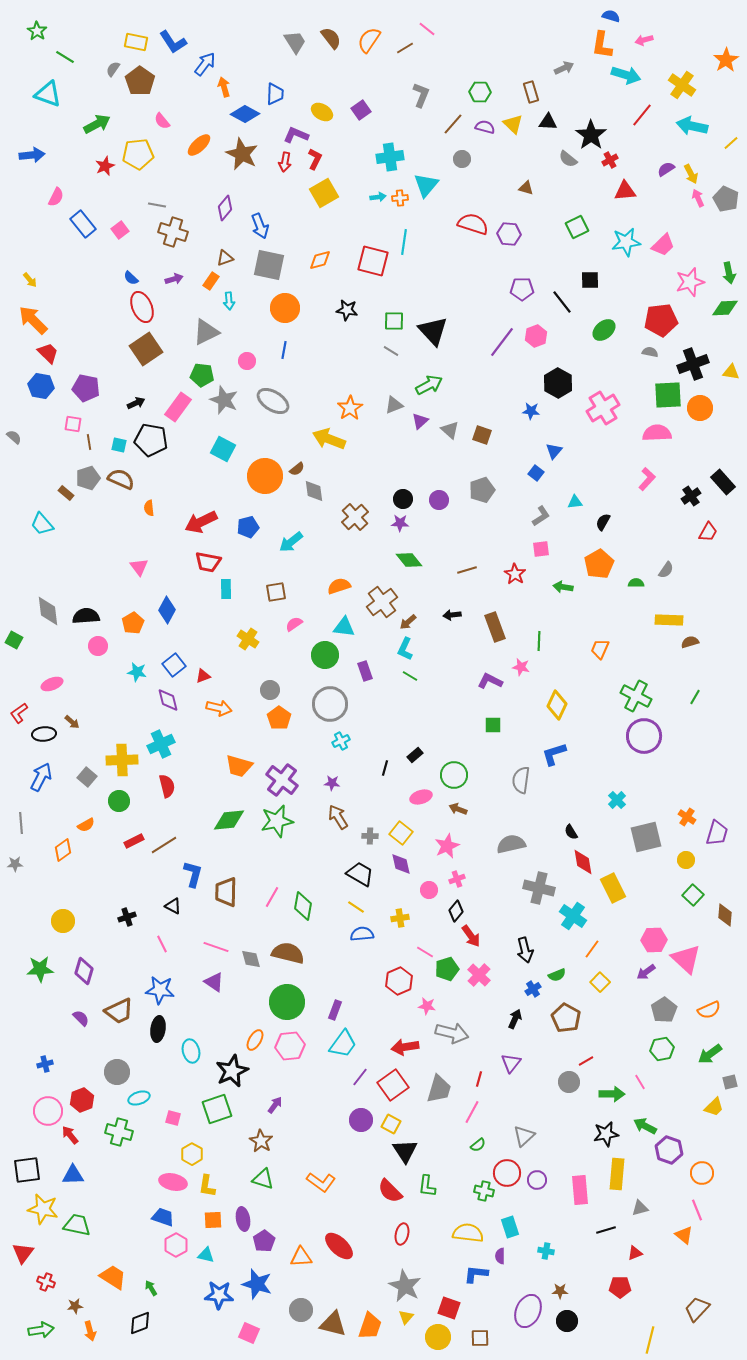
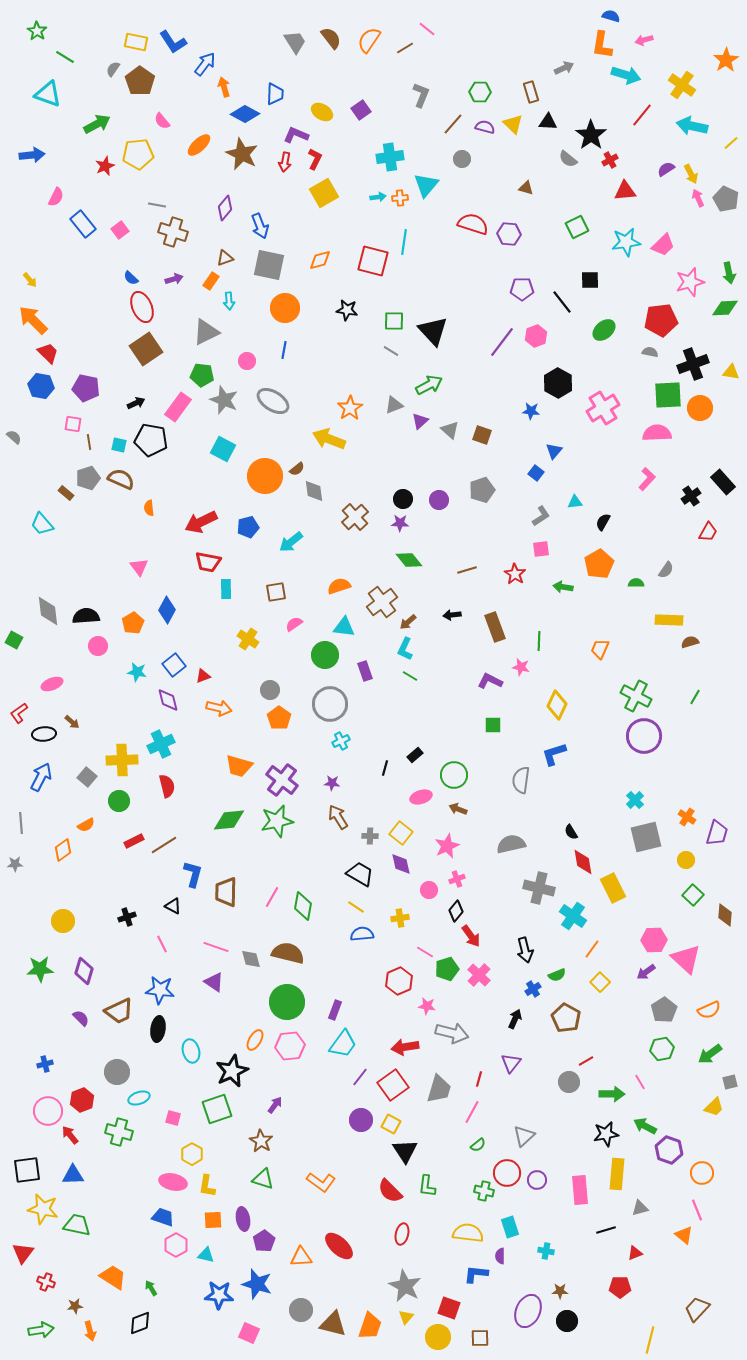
cyan cross at (617, 800): moved 18 px right
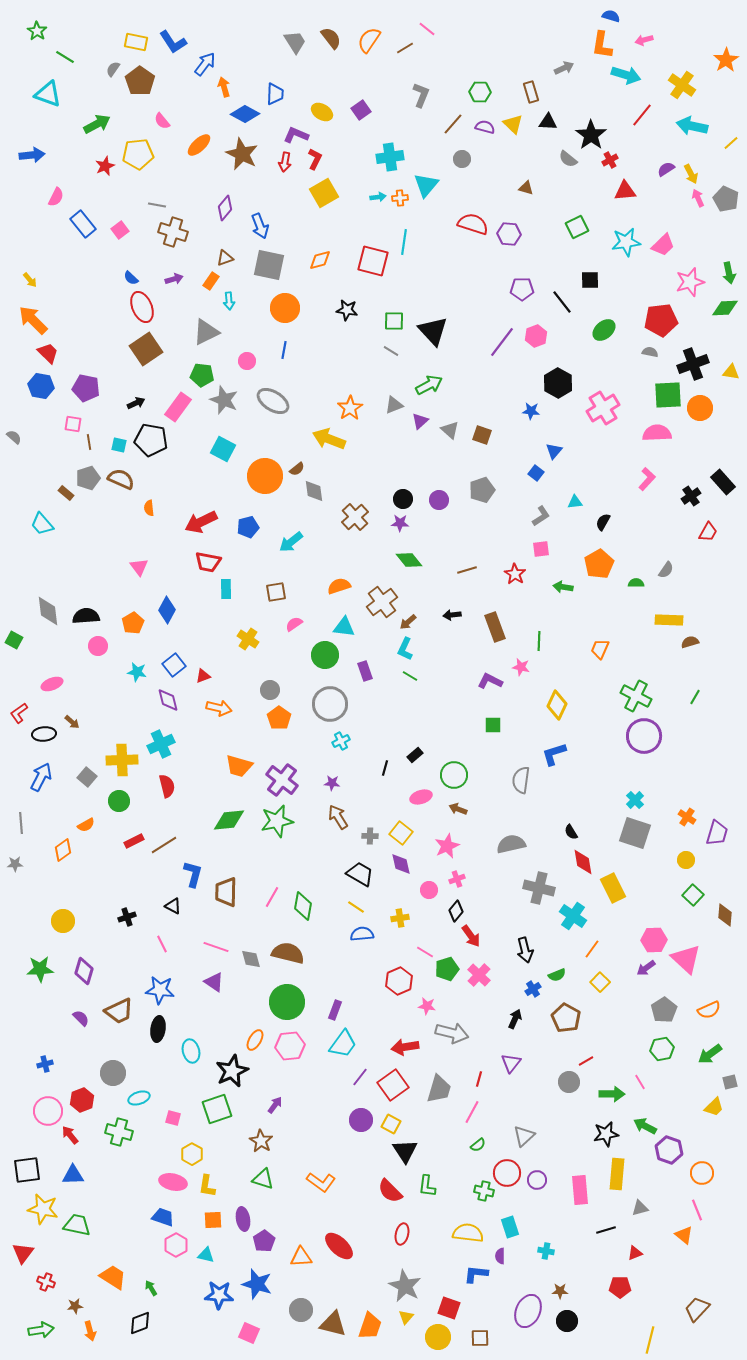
gray square at (646, 837): moved 11 px left, 4 px up; rotated 32 degrees clockwise
purple arrow at (646, 972): moved 4 px up
gray circle at (117, 1072): moved 4 px left, 1 px down
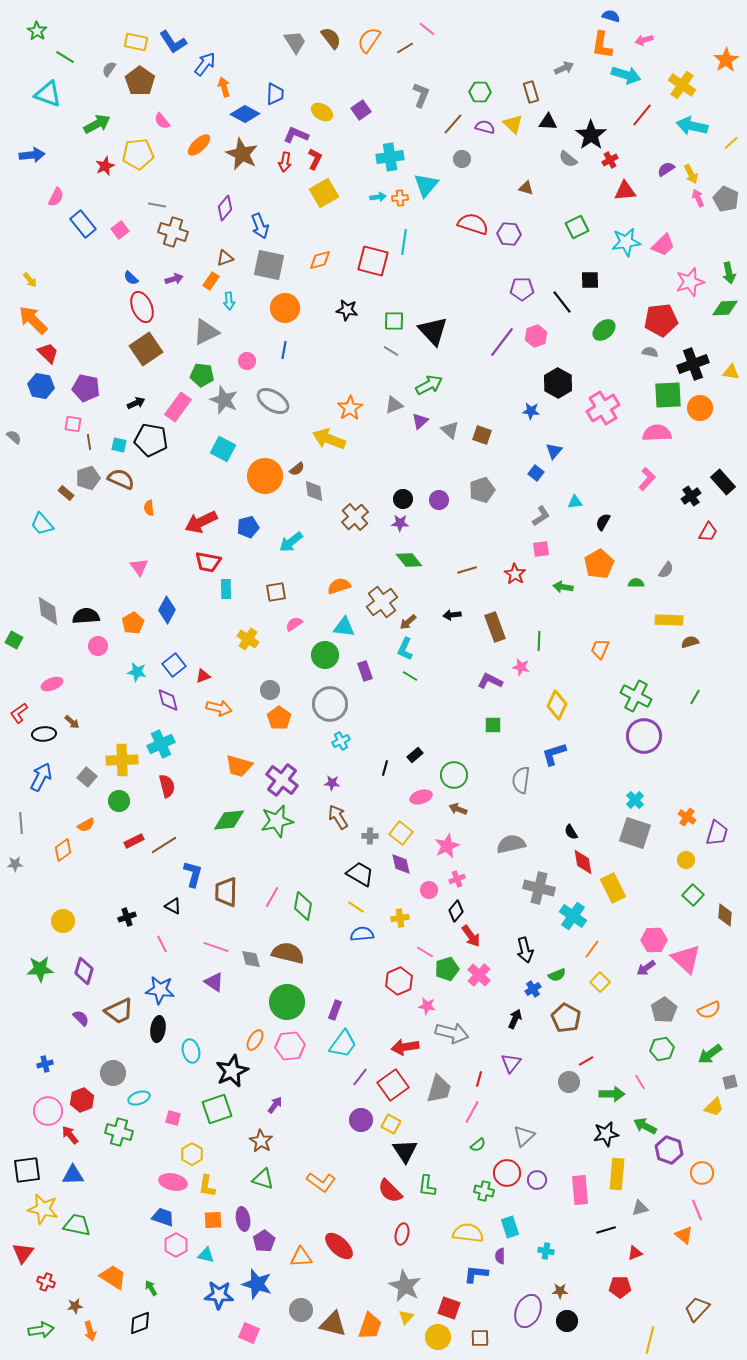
gray semicircle at (113, 69): moved 4 px left
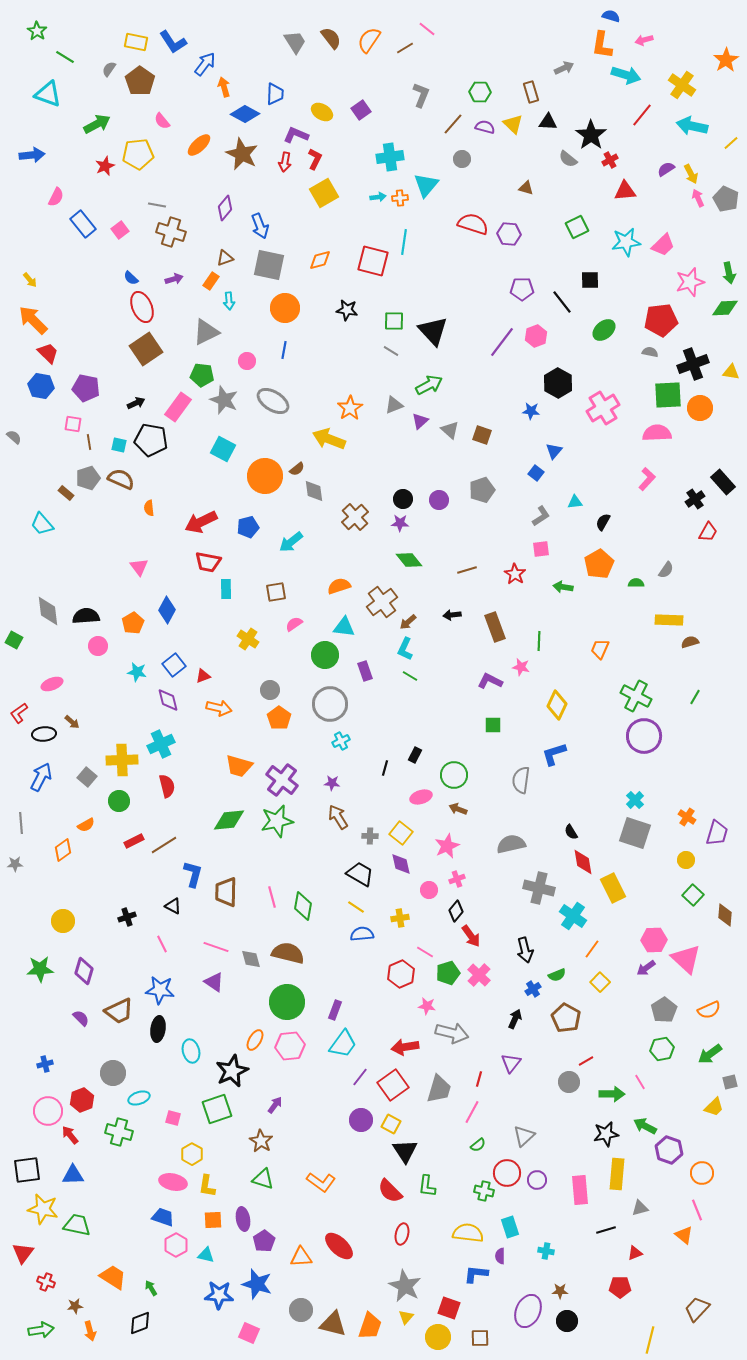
brown cross at (173, 232): moved 2 px left
black cross at (691, 496): moved 4 px right, 3 px down
black rectangle at (415, 755): rotated 21 degrees counterclockwise
pink line at (272, 897): rotated 45 degrees counterclockwise
green pentagon at (447, 969): moved 1 px right, 4 px down
red hexagon at (399, 981): moved 2 px right, 7 px up
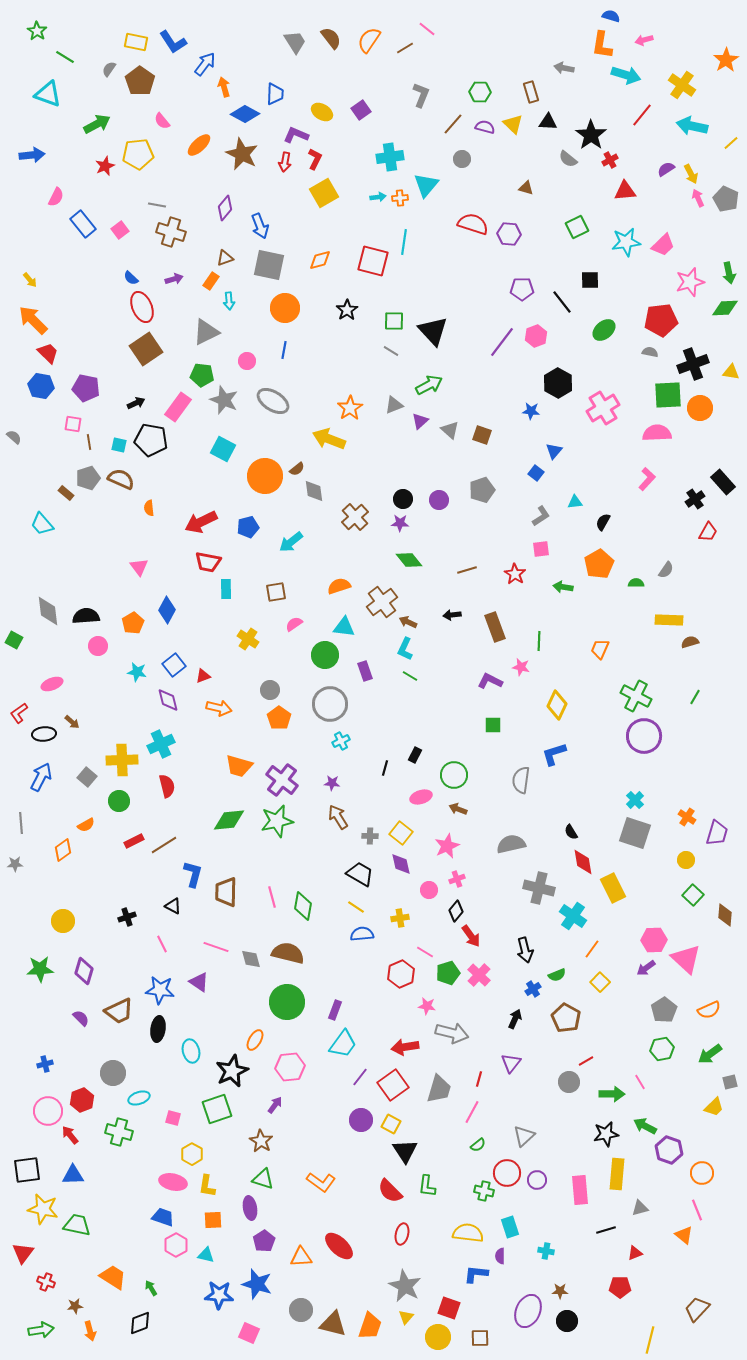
gray arrow at (564, 68): rotated 144 degrees counterclockwise
black star at (347, 310): rotated 30 degrees clockwise
brown arrow at (408, 622): rotated 66 degrees clockwise
purple triangle at (214, 982): moved 15 px left
pink hexagon at (290, 1046): moved 21 px down
purple ellipse at (243, 1219): moved 7 px right, 11 px up
